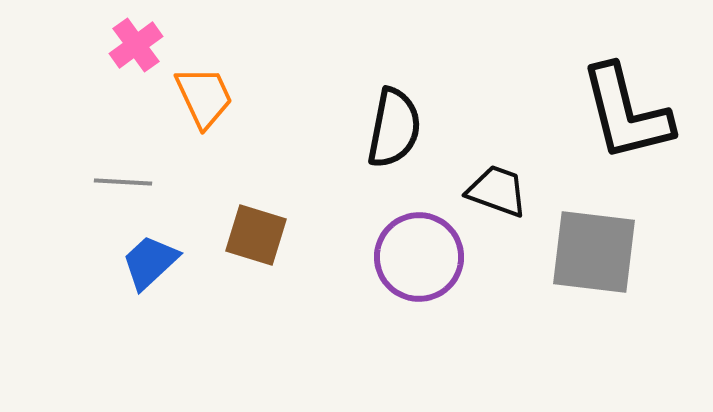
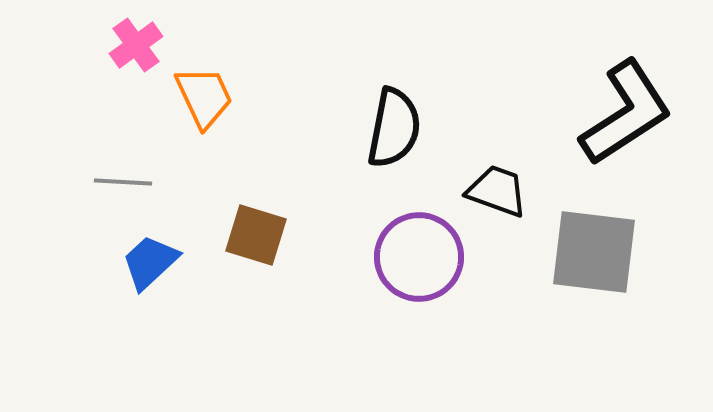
black L-shape: rotated 109 degrees counterclockwise
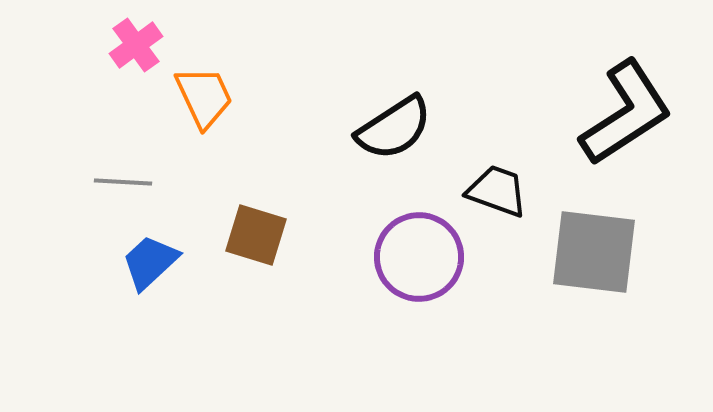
black semicircle: rotated 46 degrees clockwise
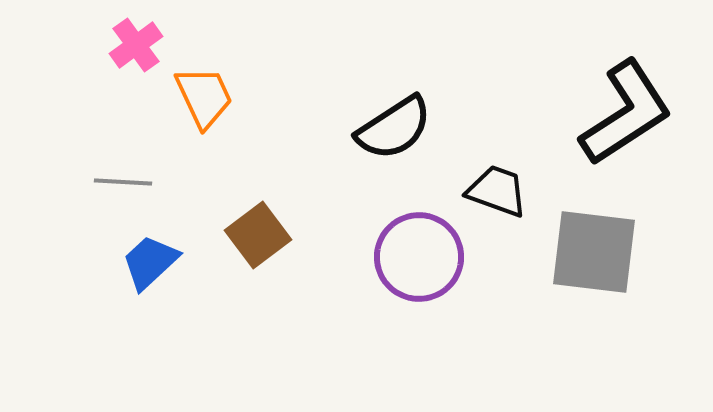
brown square: moved 2 px right; rotated 36 degrees clockwise
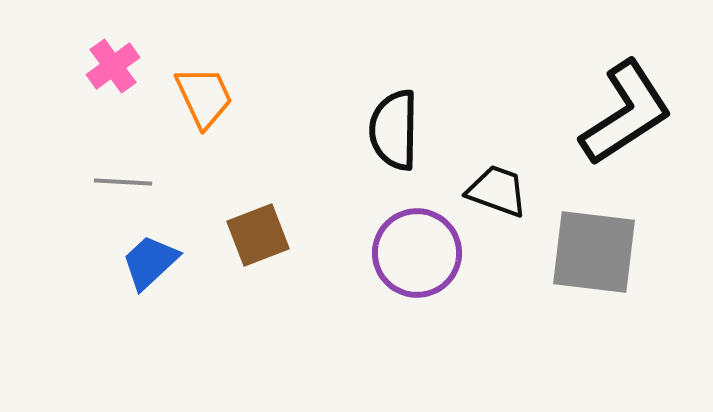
pink cross: moved 23 px left, 21 px down
black semicircle: moved 2 px down; rotated 124 degrees clockwise
brown square: rotated 16 degrees clockwise
purple circle: moved 2 px left, 4 px up
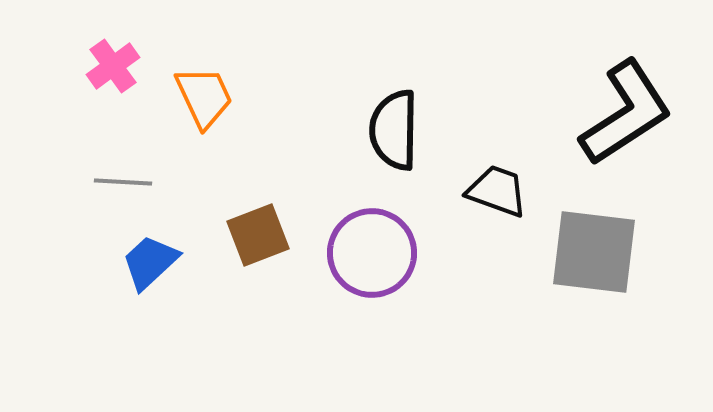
purple circle: moved 45 px left
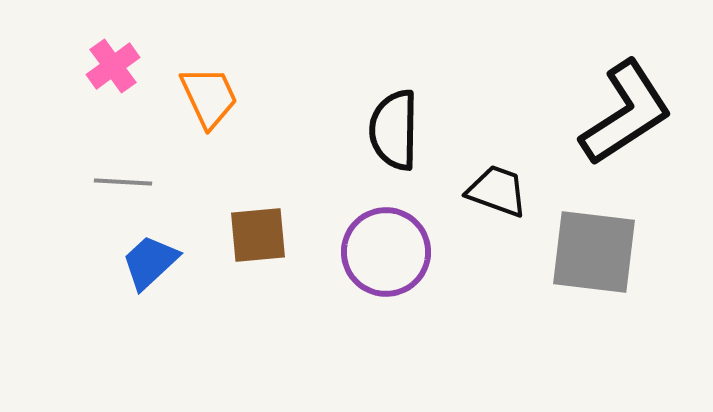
orange trapezoid: moved 5 px right
brown square: rotated 16 degrees clockwise
purple circle: moved 14 px right, 1 px up
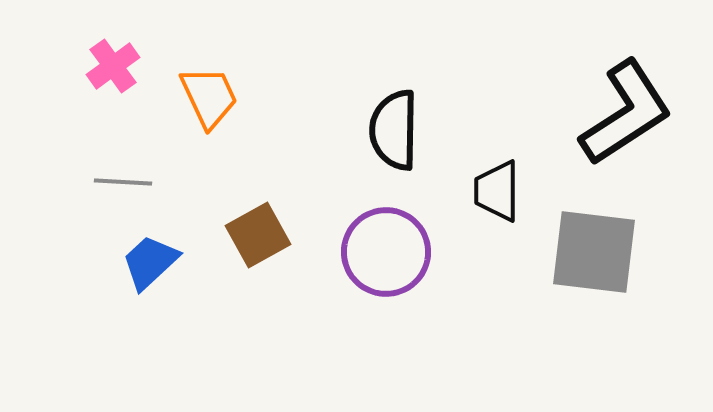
black trapezoid: rotated 110 degrees counterclockwise
brown square: rotated 24 degrees counterclockwise
